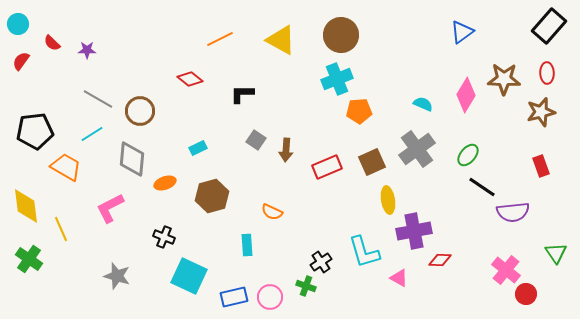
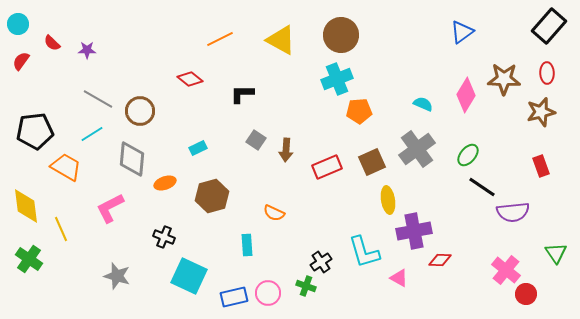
orange semicircle at (272, 212): moved 2 px right, 1 px down
pink circle at (270, 297): moved 2 px left, 4 px up
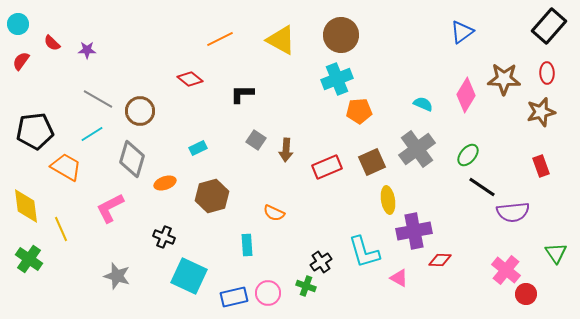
gray diamond at (132, 159): rotated 12 degrees clockwise
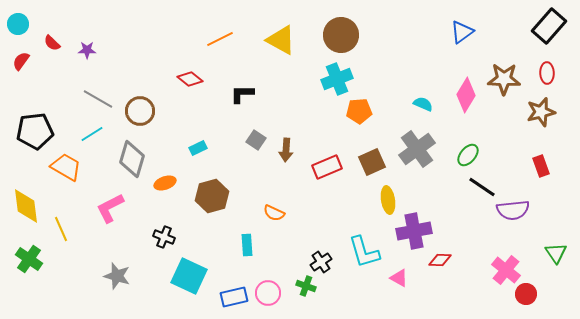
purple semicircle at (513, 212): moved 2 px up
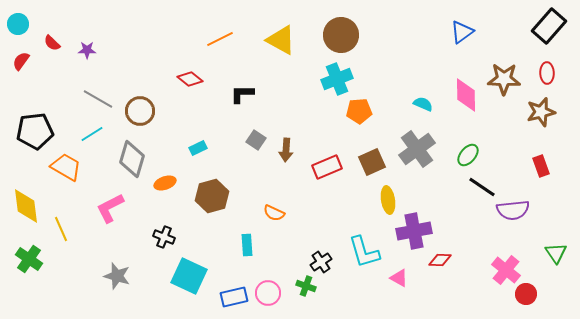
pink diamond at (466, 95): rotated 32 degrees counterclockwise
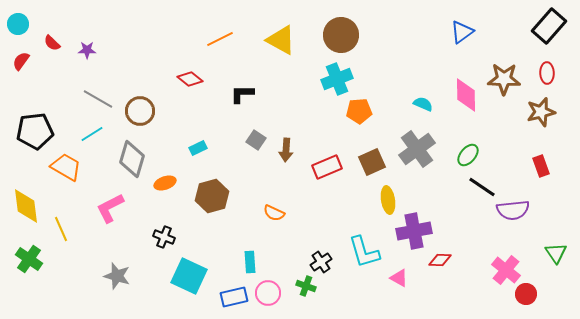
cyan rectangle at (247, 245): moved 3 px right, 17 px down
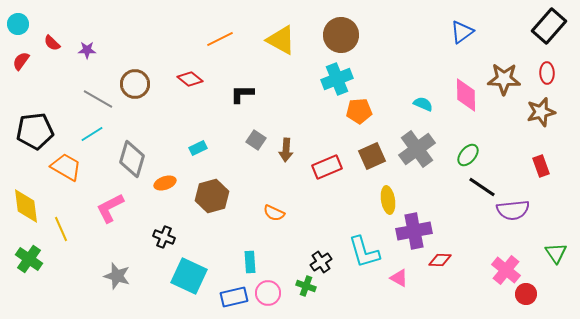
brown circle at (140, 111): moved 5 px left, 27 px up
brown square at (372, 162): moved 6 px up
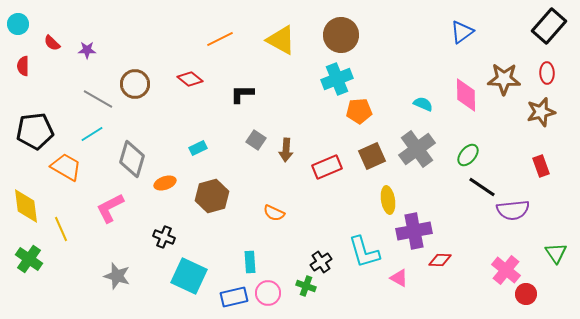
red semicircle at (21, 61): moved 2 px right, 5 px down; rotated 36 degrees counterclockwise
